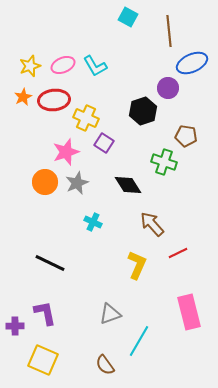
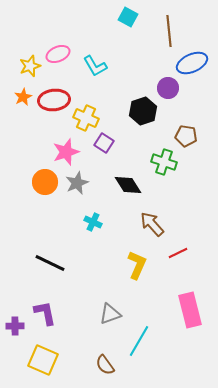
pink ellipse: moved 5 px left, 11 px up
pink rectangle: moved 1 px right, 2 px up
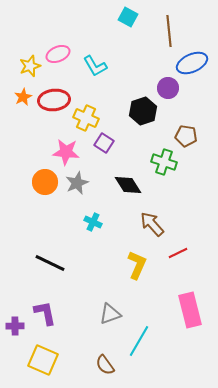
pink star: rotated 24 degrees clockwise
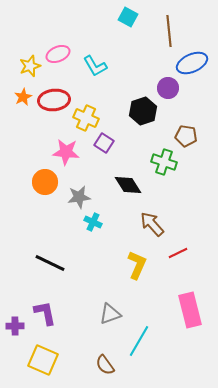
gray star: moved 2 px right, 14 px down; rotated 15 degrees clockwise
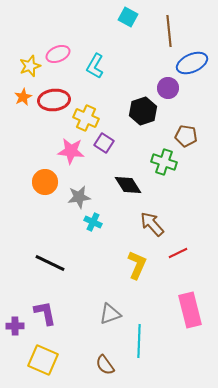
cyan L-shape: rotated 60 degrees clockwise
pink star: moved 5 px right, 1 px up
cyan line: rotated 28 degrees counterclockwise
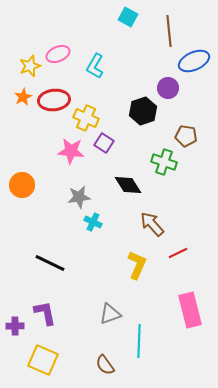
blue ellipse: moved 2 px right, 2 px up
orange circle: moved 23 px left, 3 px down
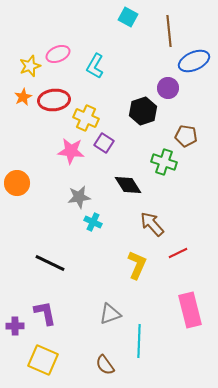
orange circle: moved 5 px left, 2 px up
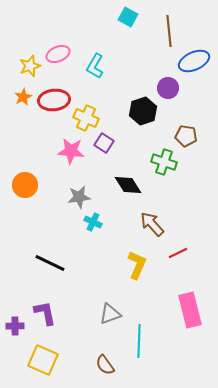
orange circle: moved 8 px right, 2 px down
